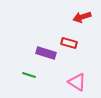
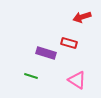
green line: moved 2 px right, 1 px down
pink triangle: moved 2 px up
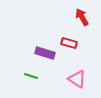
red arrow: rotated 78 degrees clockwise
purple rectangle: moved 1 px left
pink triangle: moved 1 px up
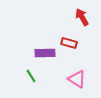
purple rectangle: rotated 18 degrees counterclockwise
green line: rotated 40 degrees clockwise
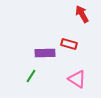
red arrow: moved 3 px up
red rectangle: moved 1 px down
green line: rotated 64 degrees clockwise
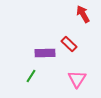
red arrow: moved 1 px right
red rectangle: rotated 28 degrees clockwise
pink triangle: rotated 30 degrees clockwise
